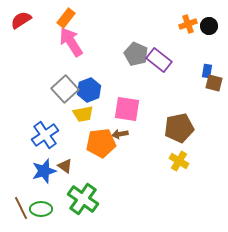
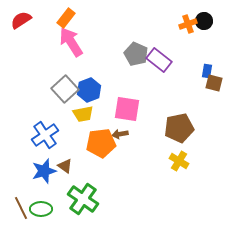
black circle: moved 5 px left, 5 px up
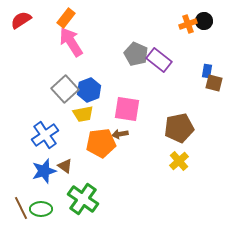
yellow cross: rotated 18 degrees clockwise
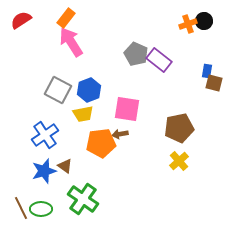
gray square: moved 7 px left, 1 px down; rotated 20 degrees counterclockwise
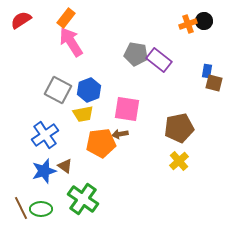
gray pentagon: rotated 15 degrees counterclockwise
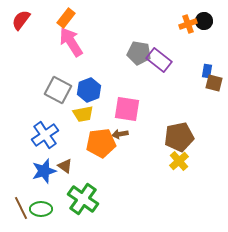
red semicircle: rotated 20 degrees counterclockwise
gray pentagon: moved 3 px right, 1 px up
brown pentagon: moved 9 px down
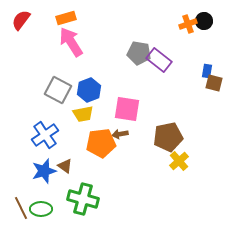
orange rectangle: rotated 36 degrees clockwise
brown pentagon: moved 11 px left
green cross: rotated 20 degrees counterclockwise
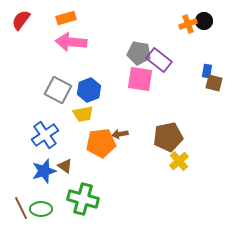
pink arrow: rotated 52 degrees counterclockwise
pink square: moved 13 px right, 30 px up
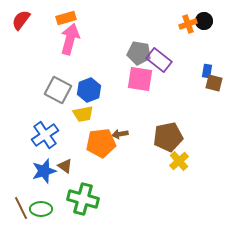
pink arrow: moved 1 px left, 3 px up; rotated 100 degrees clockwise
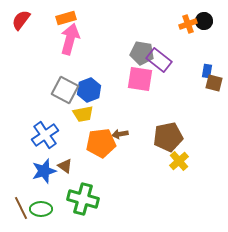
gray pentagon: moved 3 px right
gray square: moved 7 px right
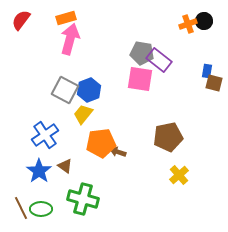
yellow trapezoid: rotated 140 degrees clockwise
brown arrow: moved 2 px left, 18 px down; rotated 28 degrees clockwise
yellow cross: moved 14 px down
blue star: moved 5 px left; rotated 20 degrees counterclockwise
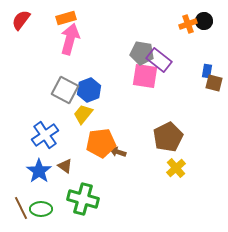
pink square: moved 5 px right, 3 px up
brown pentagon: rotated 16 degrees counterclockwise
yellow cross: moved 3 px left, 7 px up
